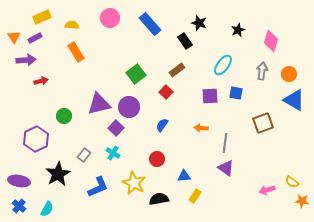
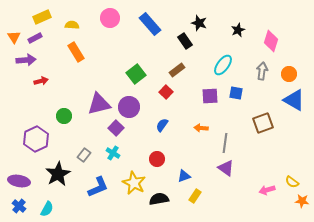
blue triangle at (184, 176): rotated 16 degrees counterclockwise
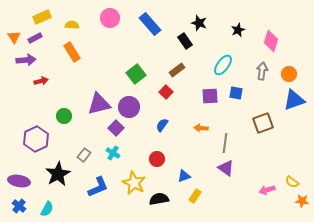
orange rectangle at (76, 52): moved 4 px left
blue triangle at (294, 100): rotated 50 degrees counterclockwise
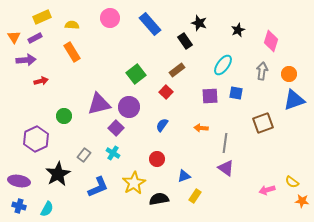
yellow star at (134, 183): rotated 15 degrees clockwise
blue cross at (19, 206): rotated 24 degrees counterclockwise
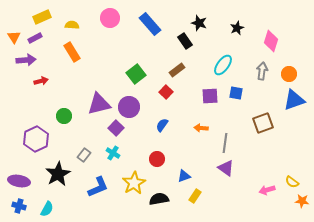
black star at (238, 30): moved 1 px left, 2 px up
